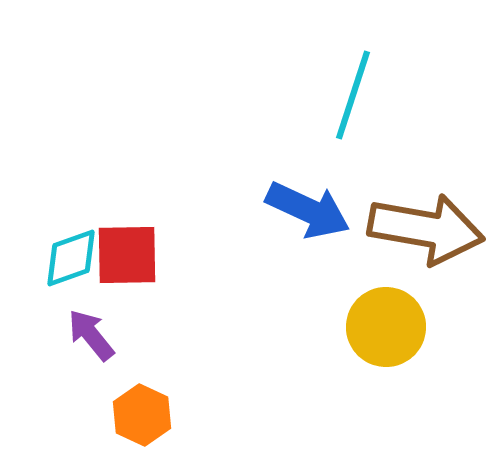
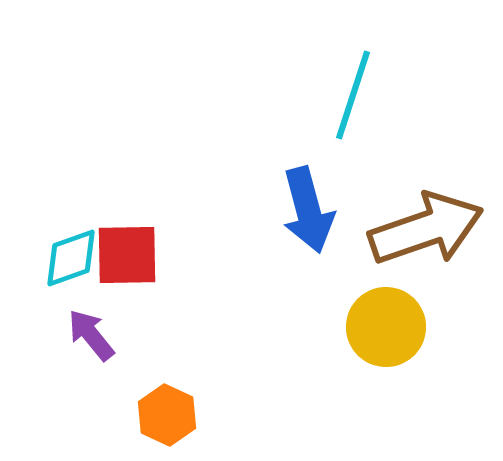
blue arrow: rotated 50 degrees clockwise
brown arrow: rotated 29 degrees counterclockwise
orange hexagon: moved 25 px right
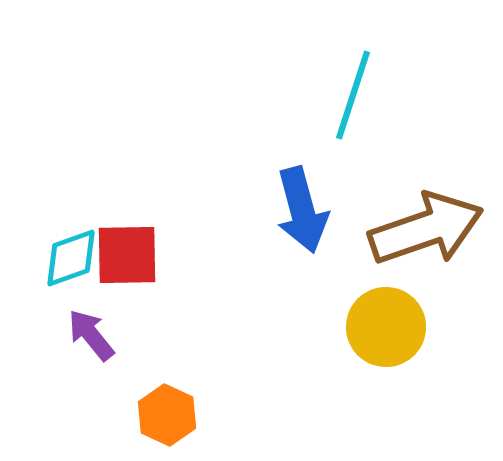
blue arrow: moved 6 px left
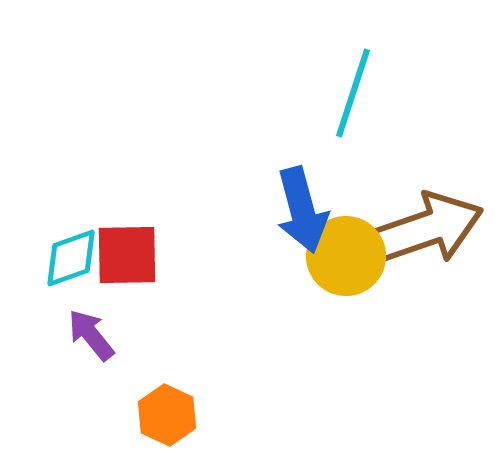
cyan line: moved 2 px up
yellow circle: moved 40 px left, 71 px up
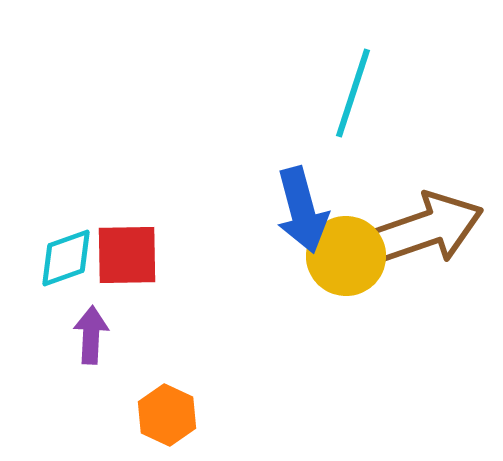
cyan diamond: moved 5 px left
purple arrow: rotated 42 degrees clockwise
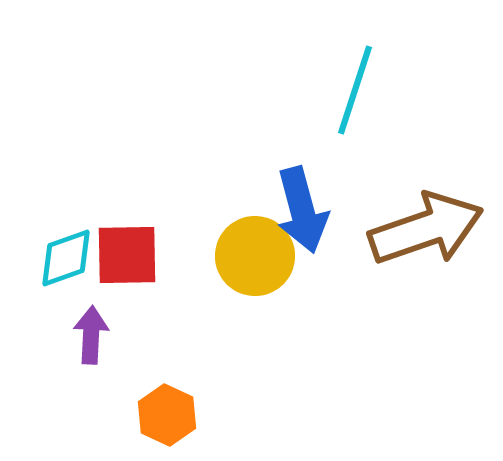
cyan line: moved 2 px right, 3 px up
yellow circle: moved 91 px left
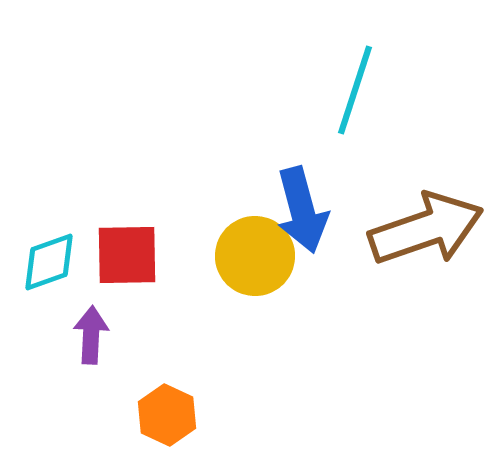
cyan diamond: moved 17 px left, 4 px down
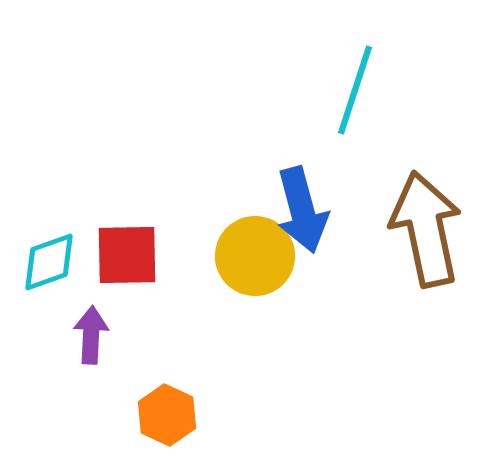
brown arrow: rotated 83 degrees counterclockwise
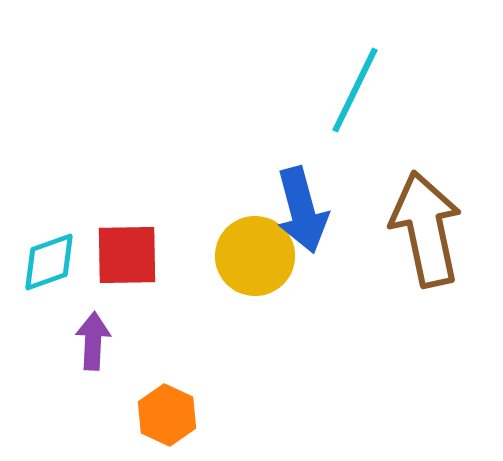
cyan line: rotated 8 degrees clockwise
purple arrow: moved 2 px right, 6 px down
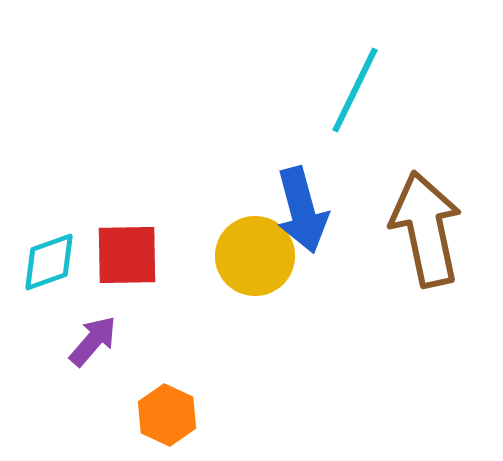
purple arrow: rotated 38 degrees clockwise
